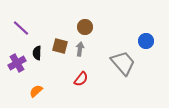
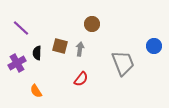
brown circle: moved 7 px right, 3 px up
blue circle: moved 8 px right, 5 px down
gray trapezoid: rotated 20 degrees clockwise
orange semicircle: rotated 80 degrees counterclockwise
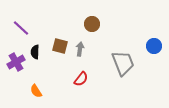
black semicircle: moved 2 px left, 1 px up
purple cross: moved 1 px left, 1 px up
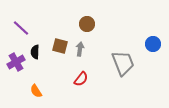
brown circle: moved 5 px left
blue circle: moved 1 px left, 2 px up
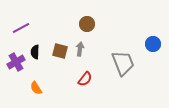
purple line: rotated 72 degrees counterclockwise
brown square: moved 5 px down
red semicircle: moved 4 px right
orange semicircle: moved 3 px up
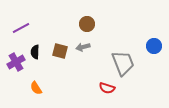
blue circle: moved 1 px right, 2 px down
gray arrow: moved 3 px right, 2 px up; rotated 112 degrees counterclockwise
red semicircle: moved 22 px right, 9 px down; rotated 70 degrees clockwise
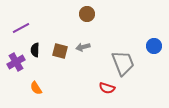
brown circle: moved 10 px up
black semicircle: moved 2 px up
